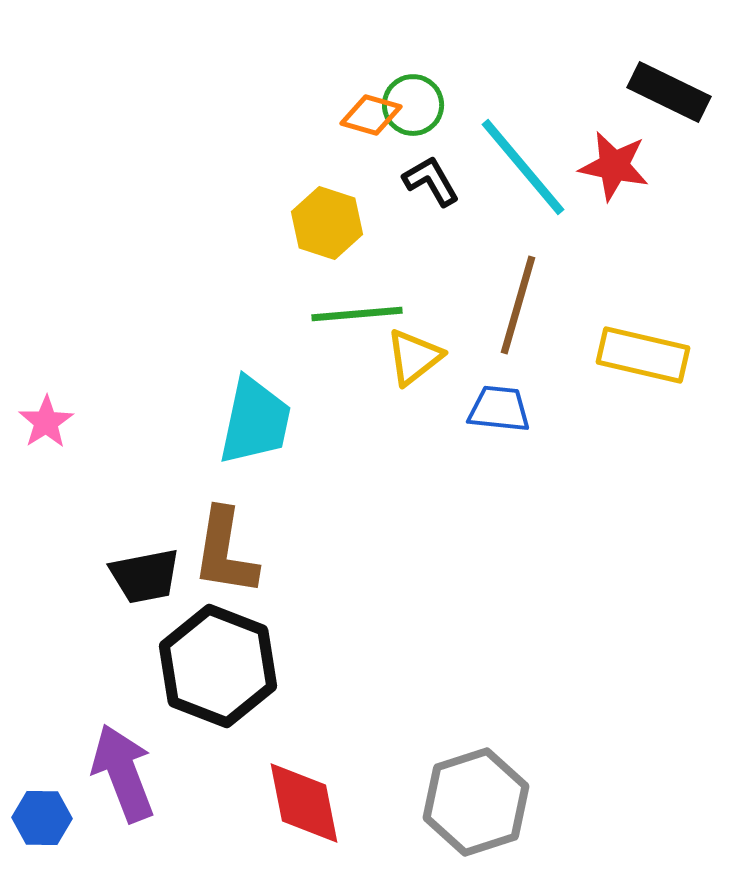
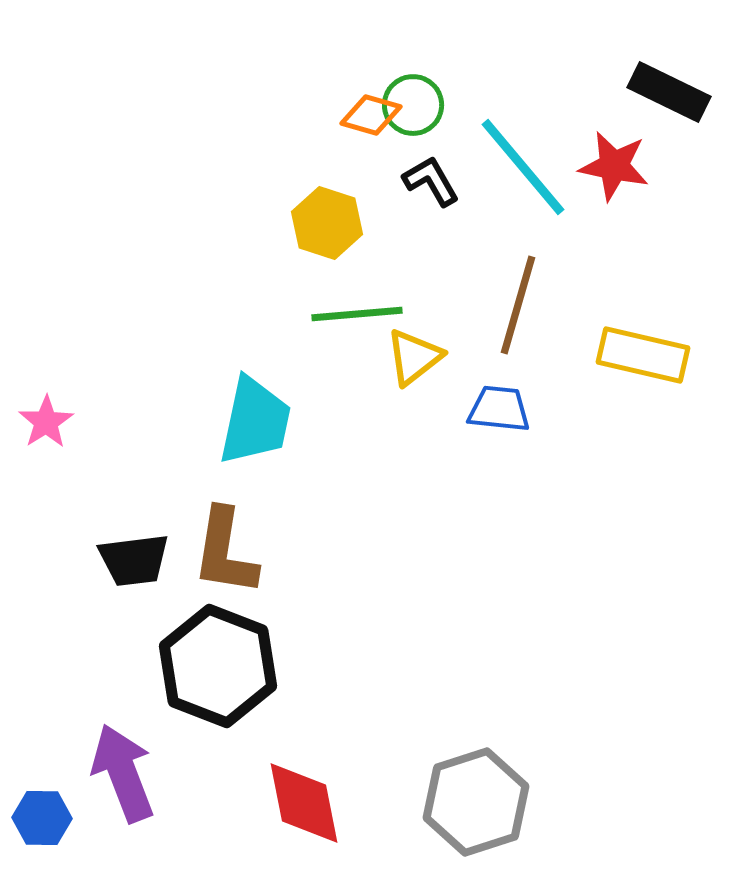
black trapezoid: moved 11 px left, 16 px up; rotated 4 degrees clockwise
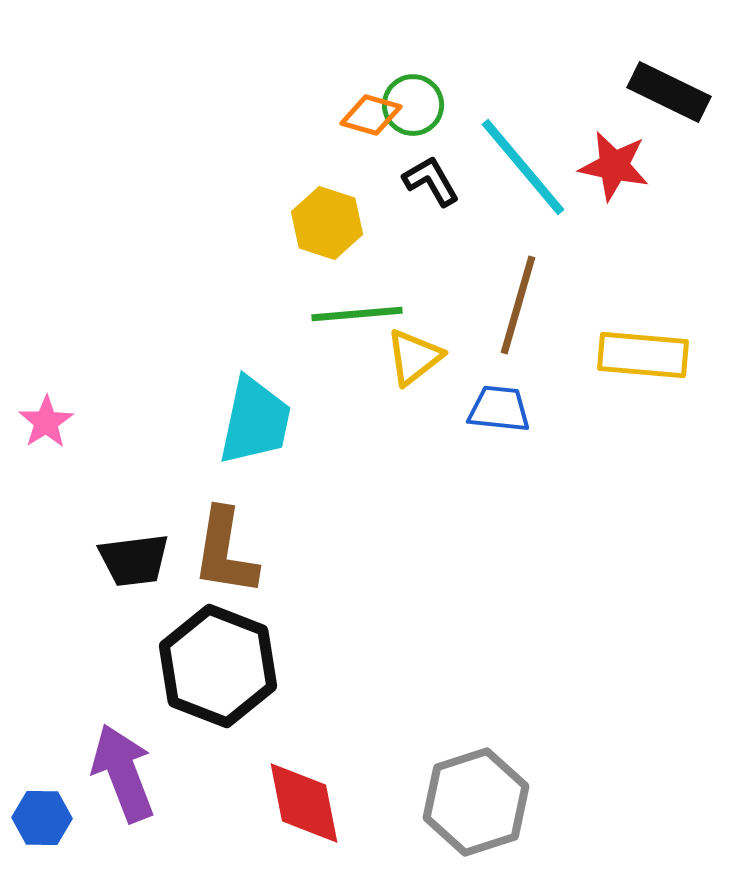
yellow rectangle: rotated 8 degrees counterclockwise
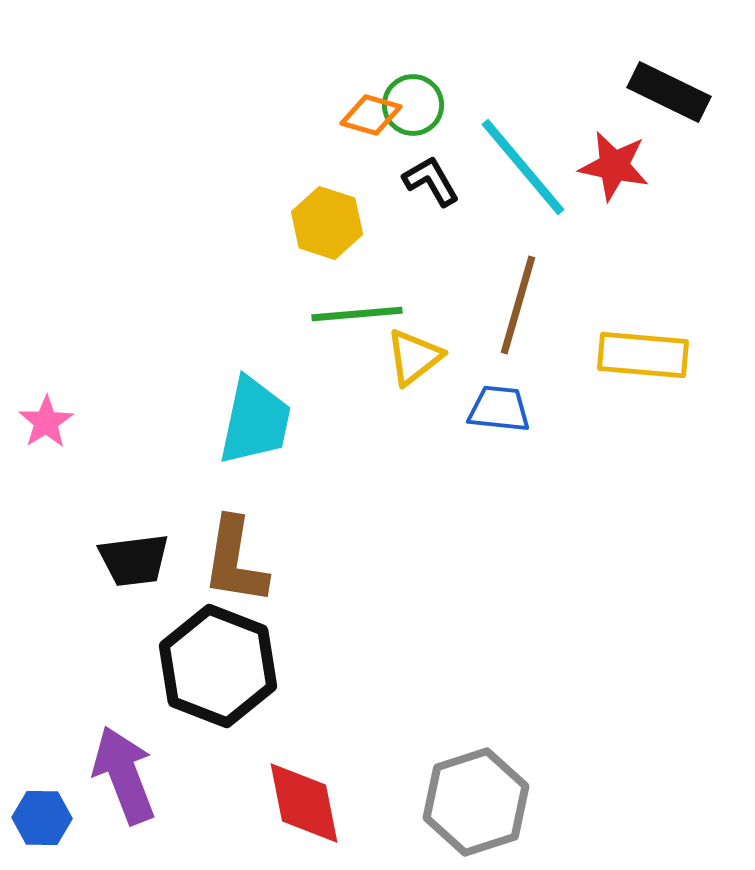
brown L-shape: moved 10 px right, 9 px down
purple arrow: moved 1 px right, 2 px down
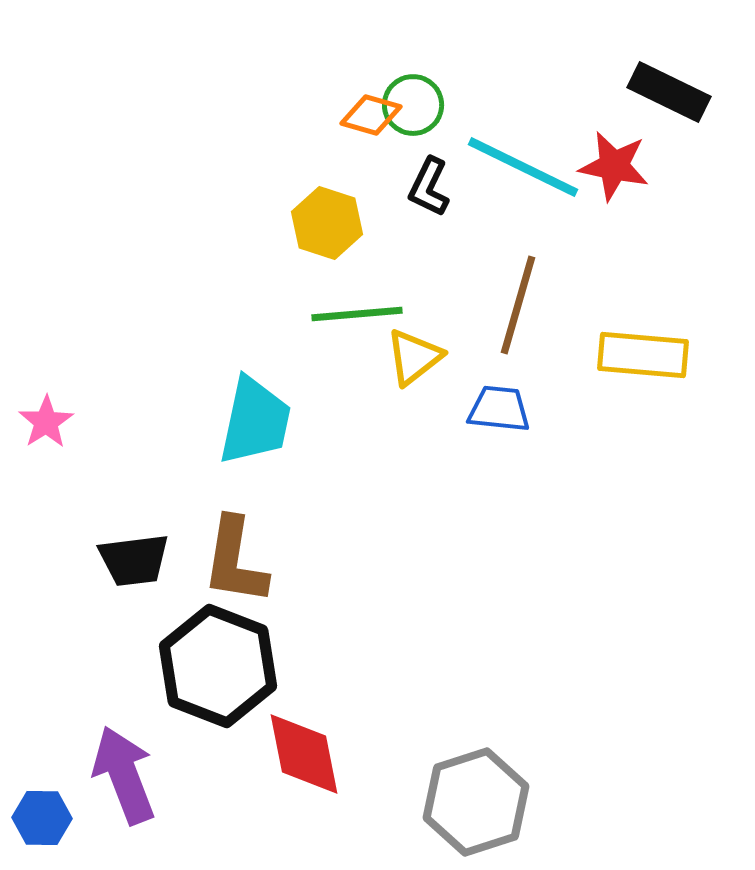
cyan line: rotated 24 degrees counterclockwise
black L-shape: moved 2 px left, 6 px down; rotated 124 degrees counterclockwise
red diamond: moved 49 px up
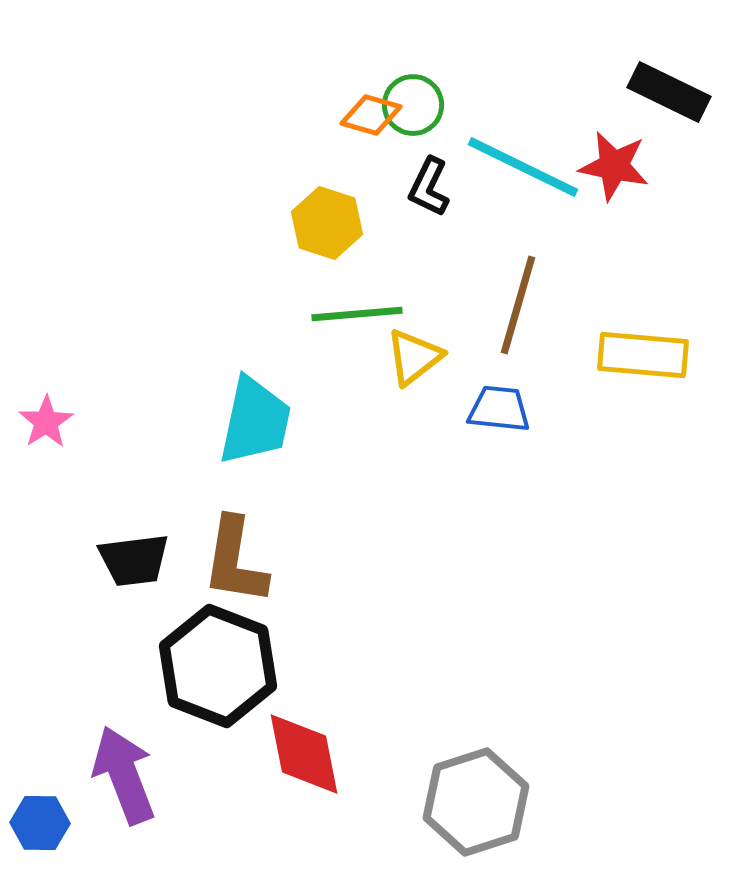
blue hexagon: moved 2 px left, 5 px down
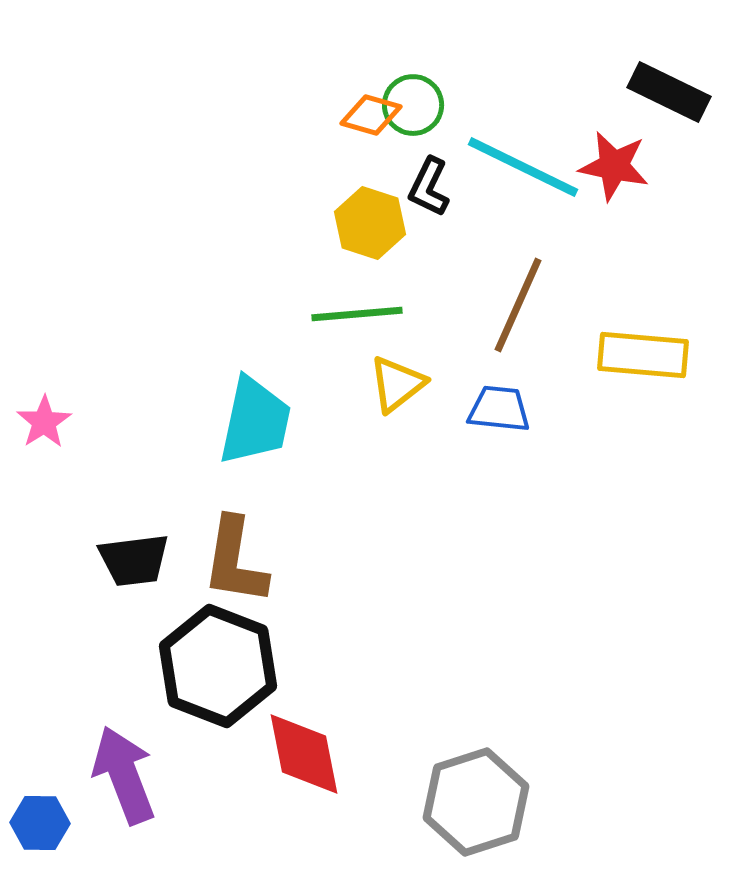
yellow hexagon: moved 43 px right
brown line: rotated 8 degrees clockwise
yellow triangle: moved 17 px left, 27 px down
pink star: moved 2 px left
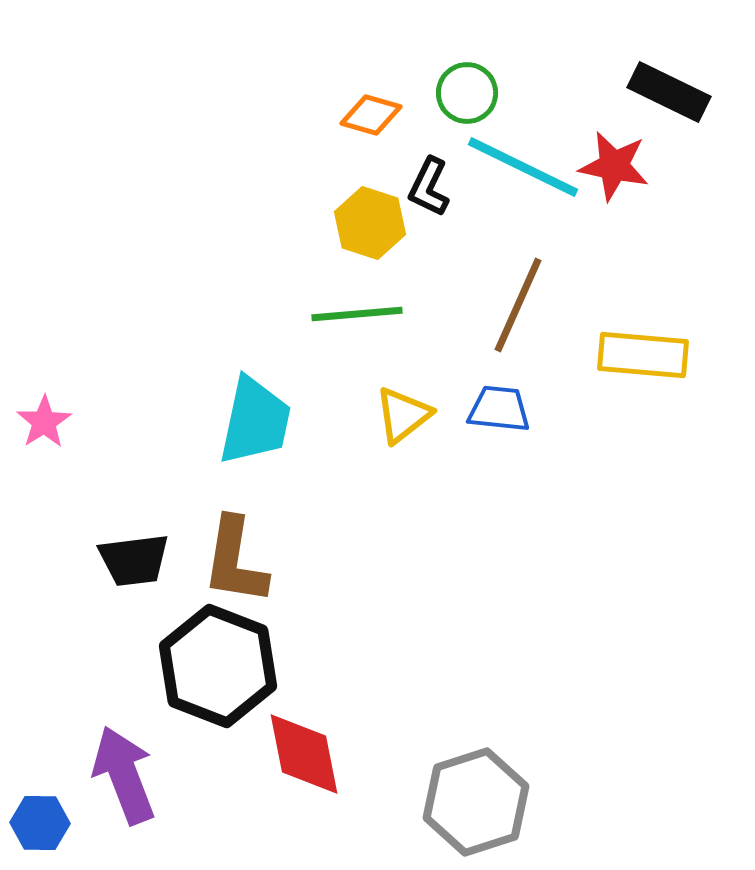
green circle: moved 54 px right, 12 px up
yellow triangle: moved 6 px right, 31 px down
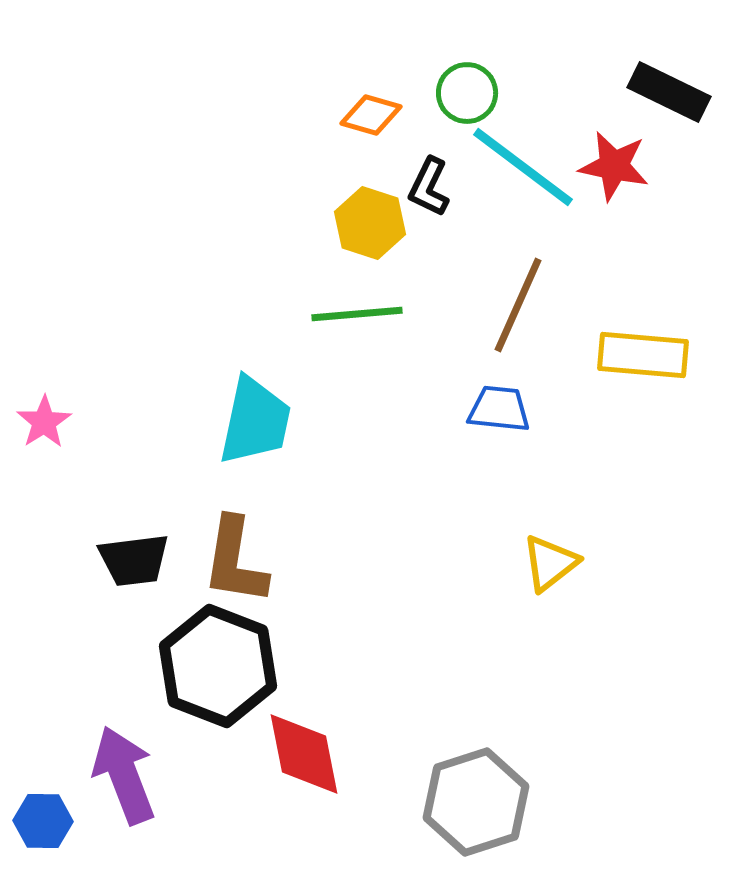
cyan line: rotated 11 degrees clockwise
yellow triangle: moved 147 px right, 148 px down
blue hexagon: moved 3 px right, 2 px up
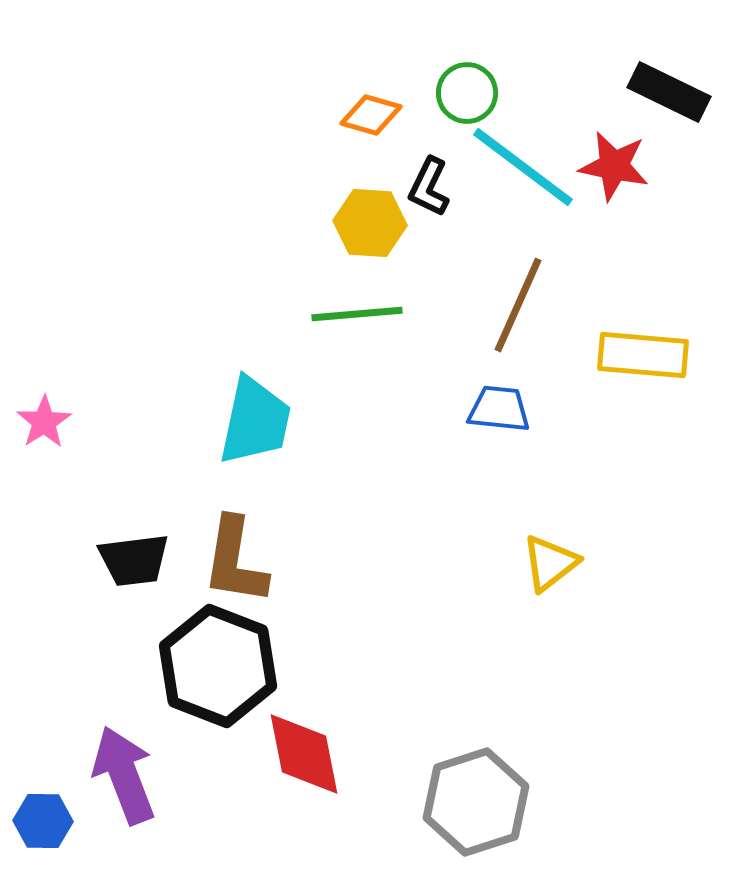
yellow hexagon: rotated 14 degrees counterclockwise
